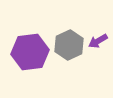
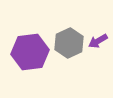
gray hexagon: moved 2 px up
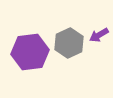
purple arrow: moved 1 px right, 6 px up
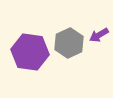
purple hexagon: rotated 15 degrees clockwise
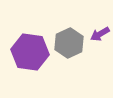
purple arrow: moved 1 px right, 1 px up
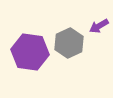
purple arrow: moved 1 px left, 8 px up
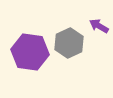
purple arrow: rotated 60 degrees clockwise
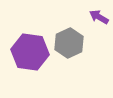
purple arrow: moved 9 px up
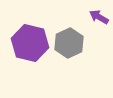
purple hexagon: moved 9 px up; rotated 6 degrees clockwise
